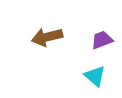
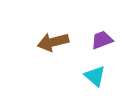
brown arrow: moved 6 px right, 5 px down
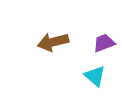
purple trapezoid: moved 2 px right, 3 px down
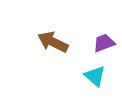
brown arrow: rotated 40 degrees clockwise
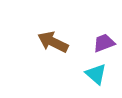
cyan triangle: moved 1 px right, 2 px up
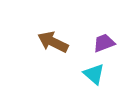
cyan triangle: moved 2 px left
